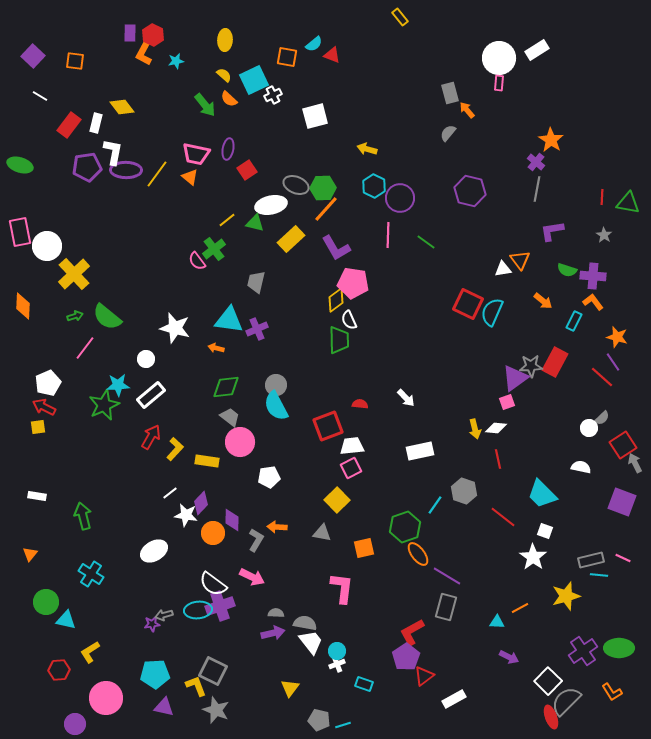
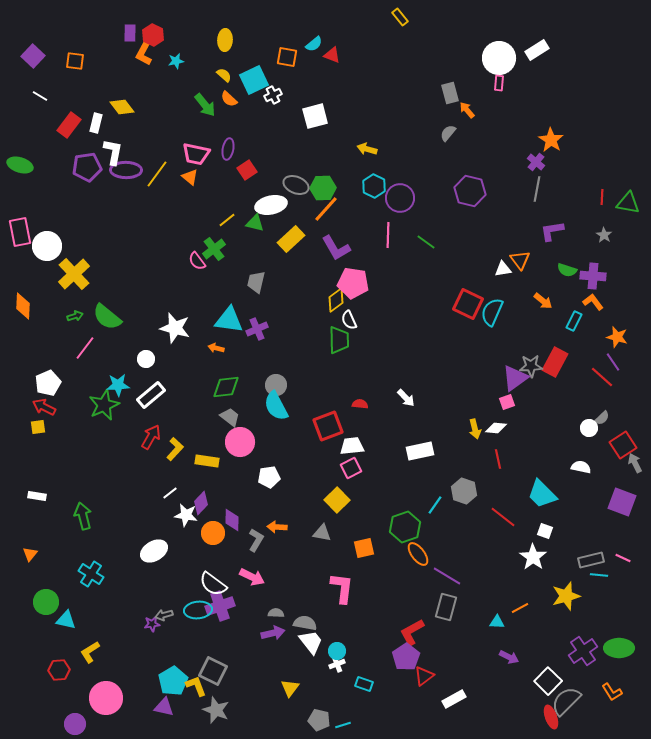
cyan pentagon at (155, 674): moved 18 px right, 7 px down; rotated 28 degrees counterclockwise
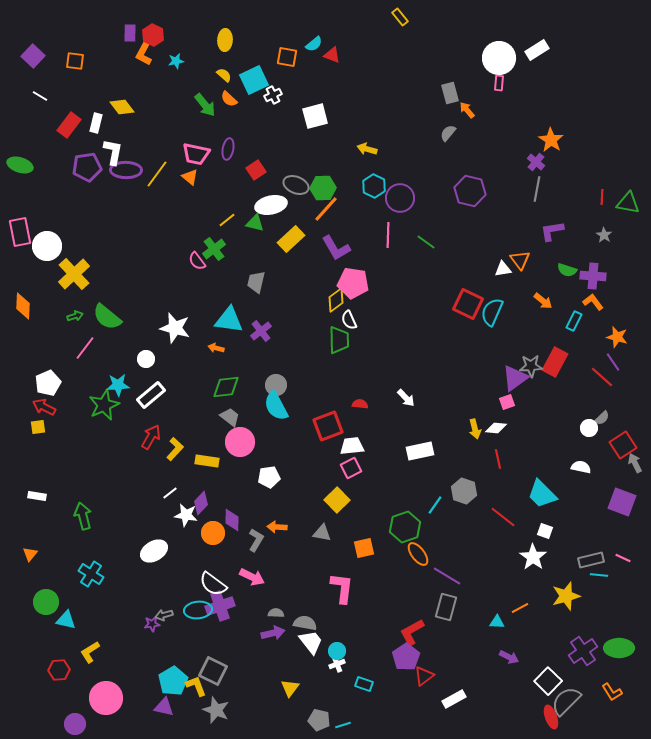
red square at (247, 170): moved 9 px right
purple cross at (257, 329): moved 4 px right, 2 px down; rotated 15 degrees counterclockwise
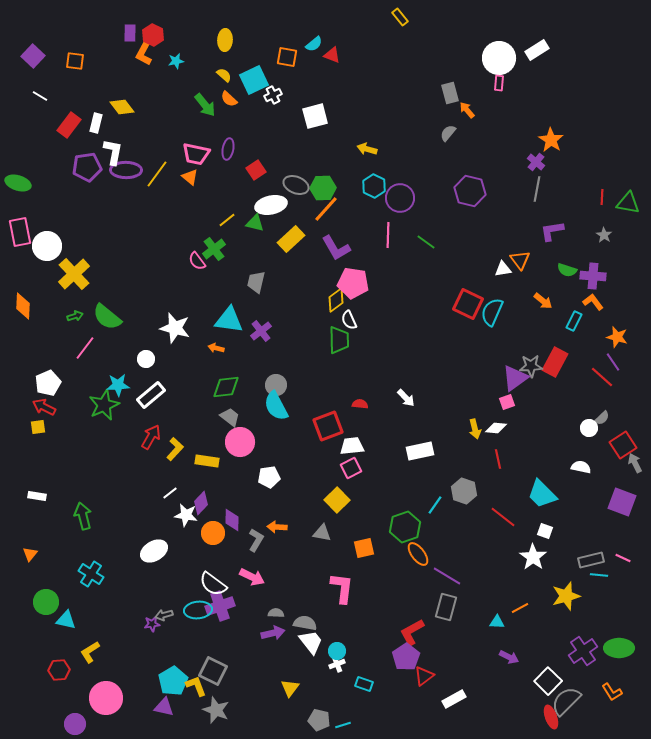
green ellipse at (20, 165): moved 2 px left, 18 px down
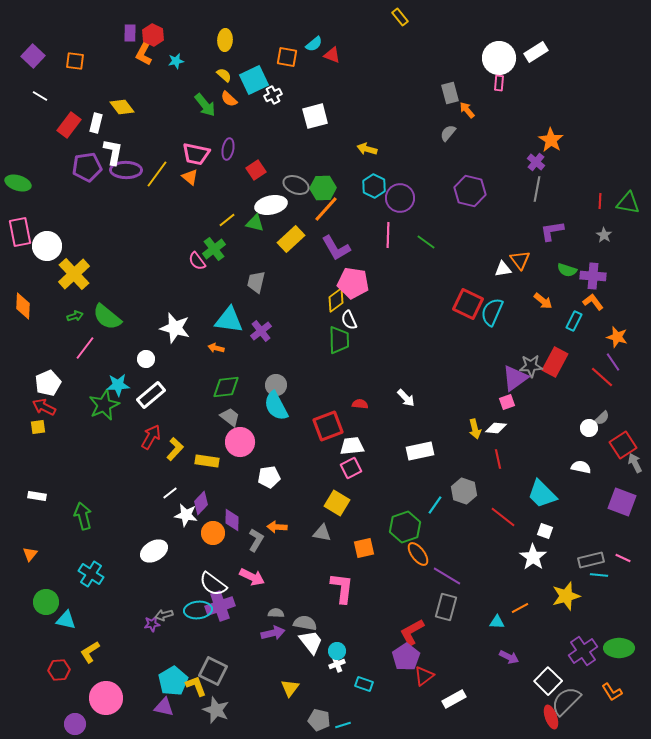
white rectangle at (537, 50): moved 1 px left, 2 px down
red line at (602, 197): moved 2 px left, 4 px down
yellow square at (337, 500): moved 3 px down; rotated 15 degrees counterclockwise
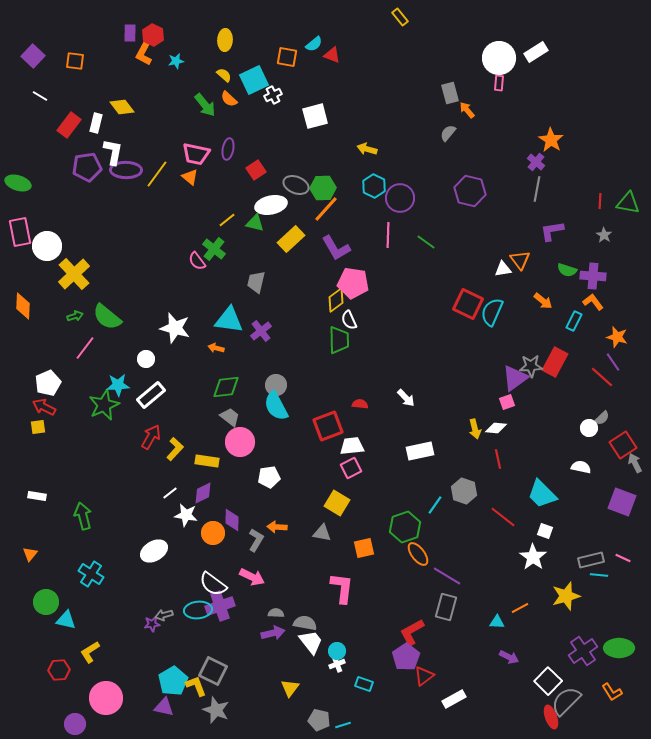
green cross at (214, 249): rotated 15 degrees counterclockwise
purple diamond at (201, 503): moved 2 px right, 10 px up; rotated 20 degrees clockwise
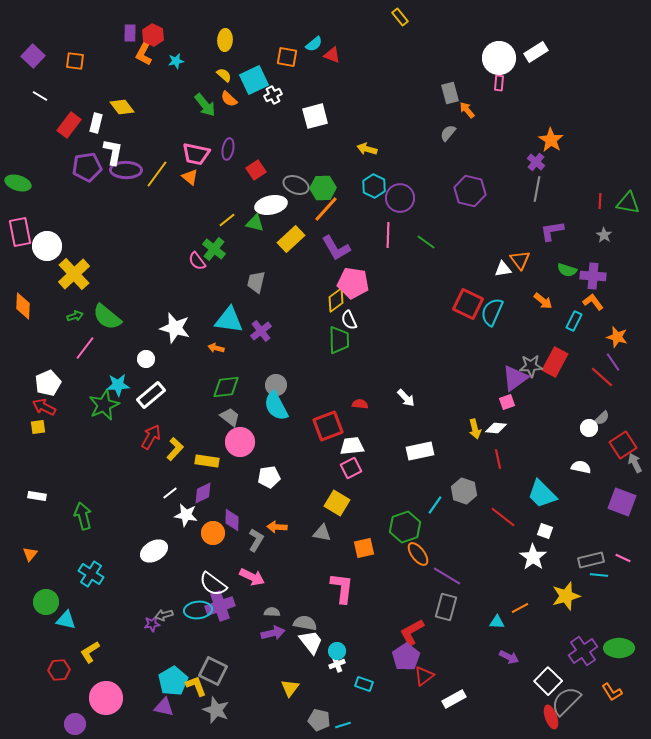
gray semicircle at (276, 613): moved 4 px left, 1 px up
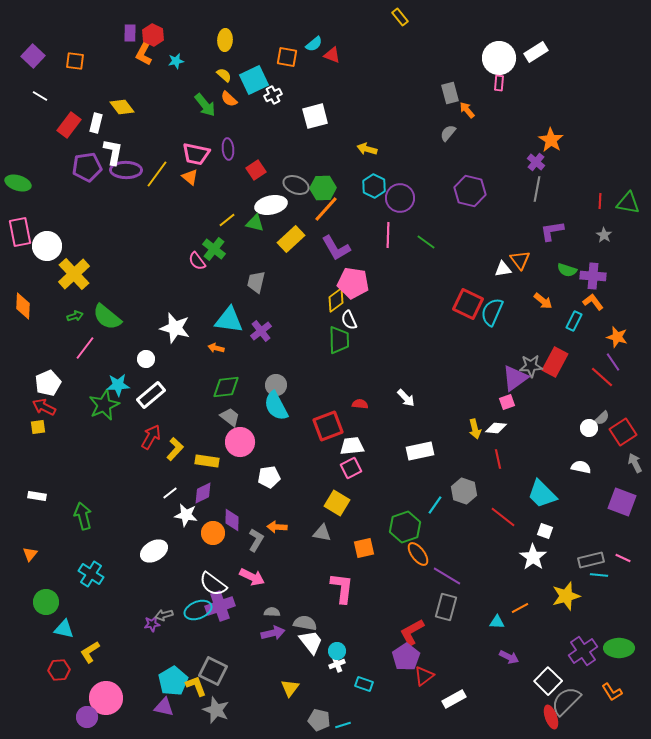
purple ellipse at (228, 149): rotated 15 degrees counterclockwise
red square at (623, 445): moved 13 px up
cyan ellipse at (198, 610): rotated 16 degrees counterclockwise
cyan triangle at (66, 620): moved 2 px left, 9 px down
purple circle at (75, 724): moved 12 px right, 7 px up
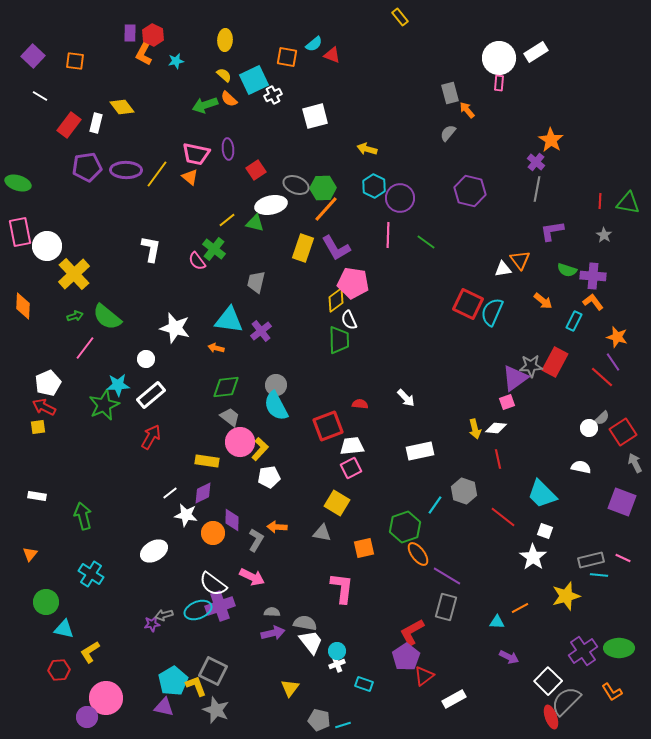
green arrow at (205, 105): rotated 110 degrees clockwise
white L-shape at (113, 152): moved 38 px right, 97 px down
yellow rectangle at (291, 239): moved 12 px right, 9 px down; rotated 28 degrees counterclockwise
yellow L-shape at (175, 449): moved 85 px right
